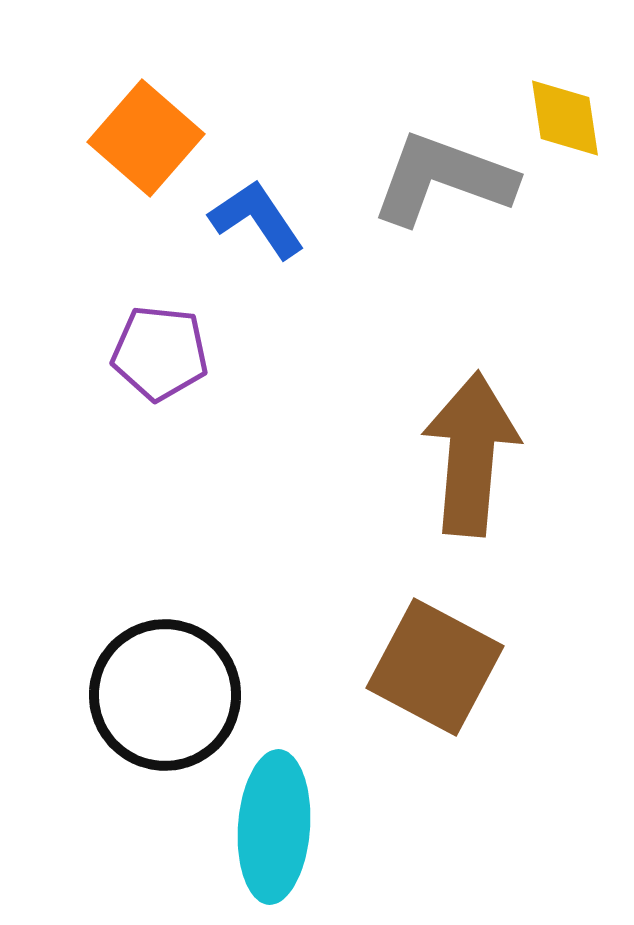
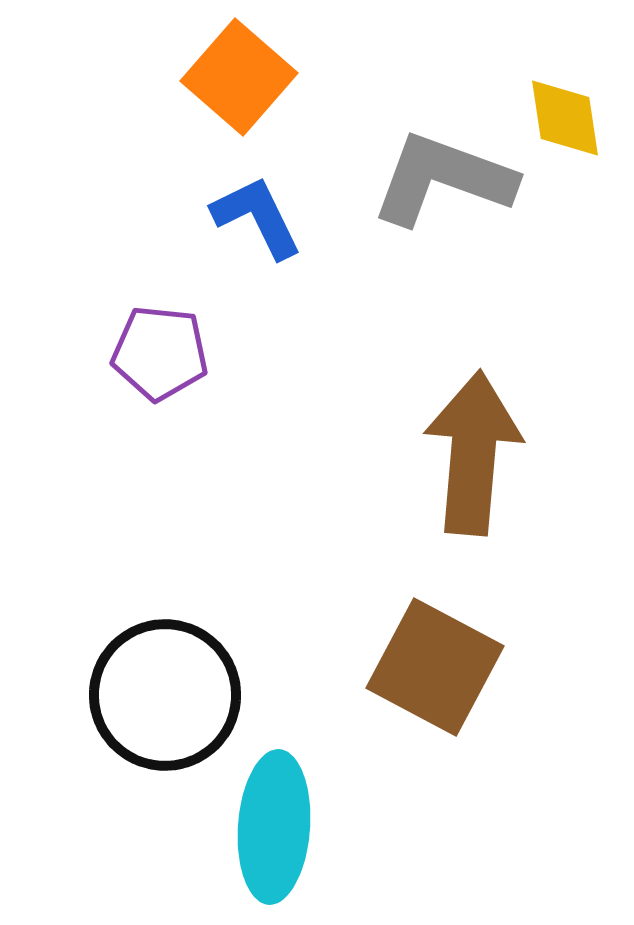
orange square: moved 93 px right, 61 px up
blue L-shape: moved 2 px up; rotated 8 degrees clockwise
brown arrow: moved 2 px right, 1 px up
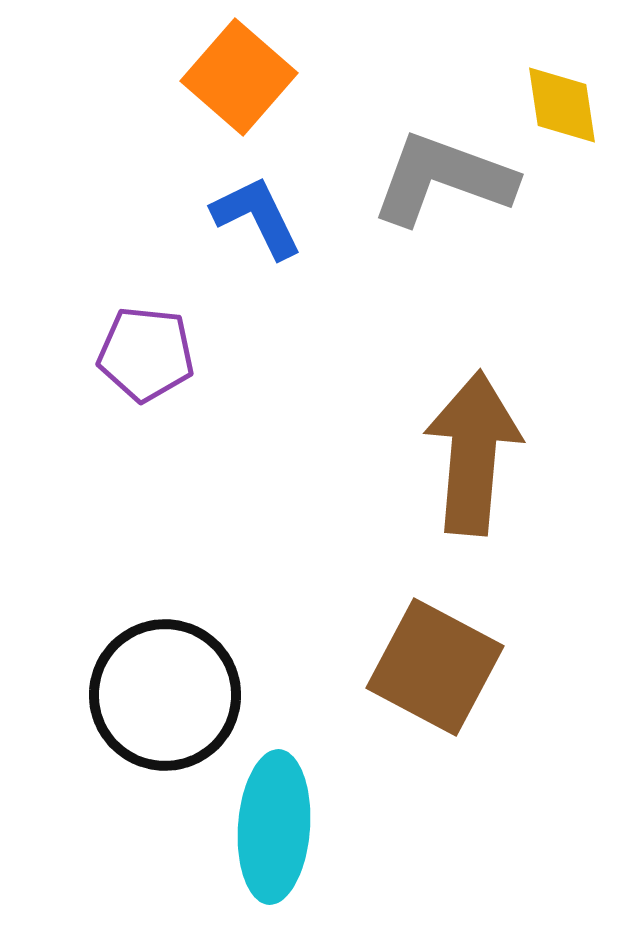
yellow diamond: moved 3 px left, 13 px up
purple pentagon: moved 14 px left, 1 px down
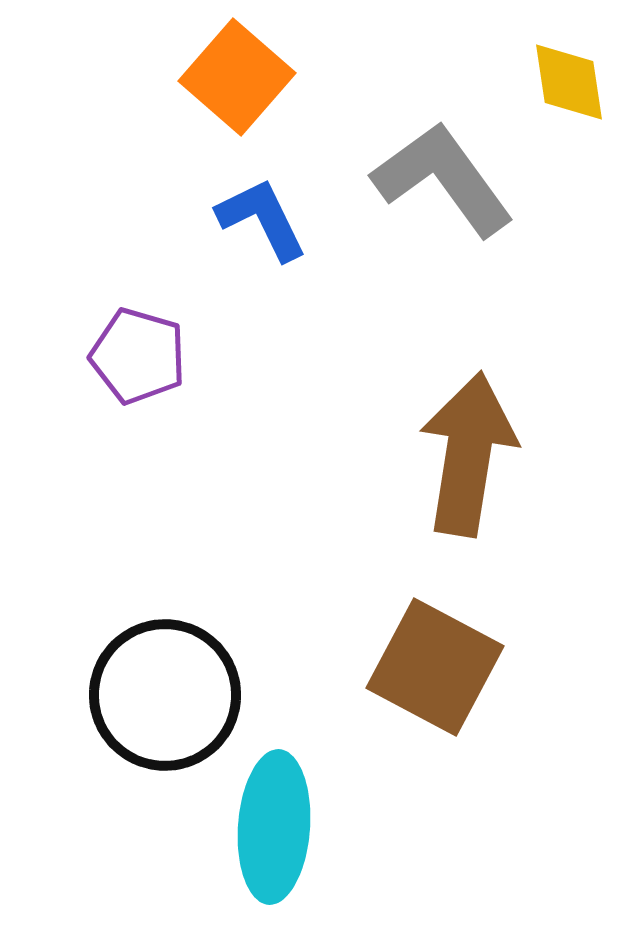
orange square: moved 2 px left
yellow diamond: moved 7 px right, 23 px up
gray L-shape: rotated 34 degrees clockwise
blue L-shape: moved 5 px right, 2 px down
purple pentagon: moved 8 px left, 2 px down; rotated 10 degrees clockwise
brown arrow: moved 5 px left, 1 px down; rotated 4 degrees clockwise
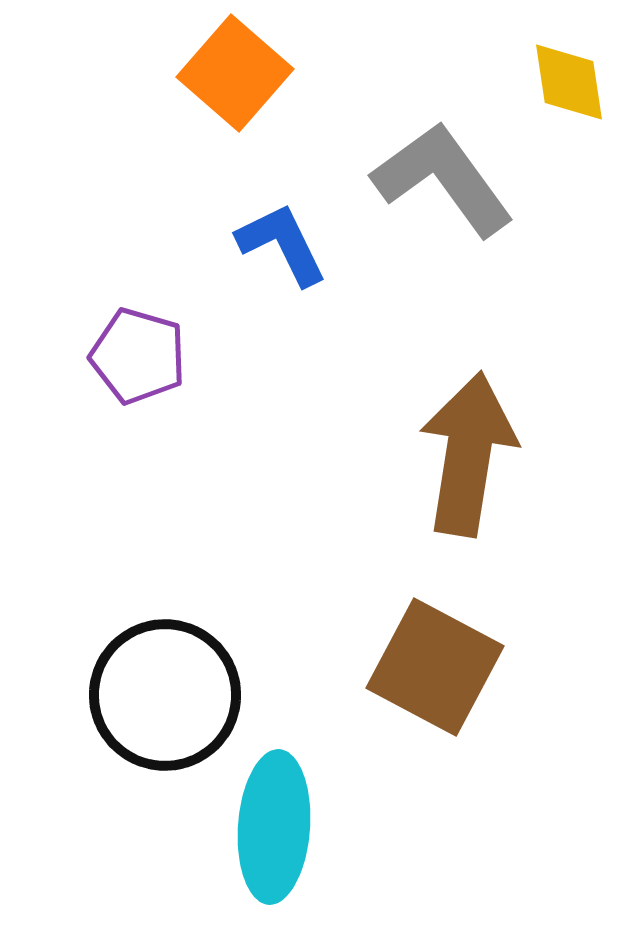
orange square: moved 2 px left, 4 px up
blue L-shape: moved 20 px right, 25 px down
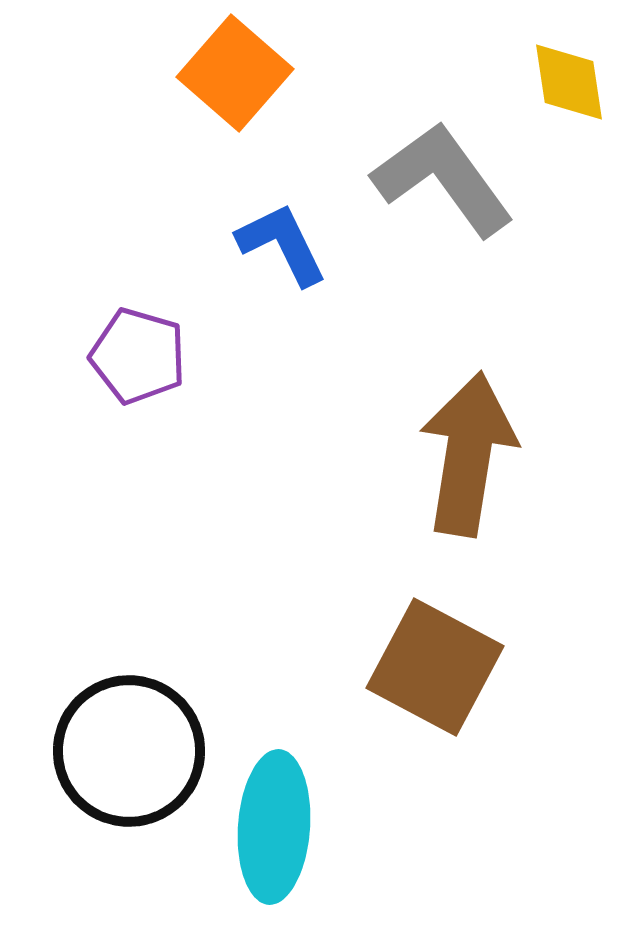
black circle: moved 36 px left, 56 px down
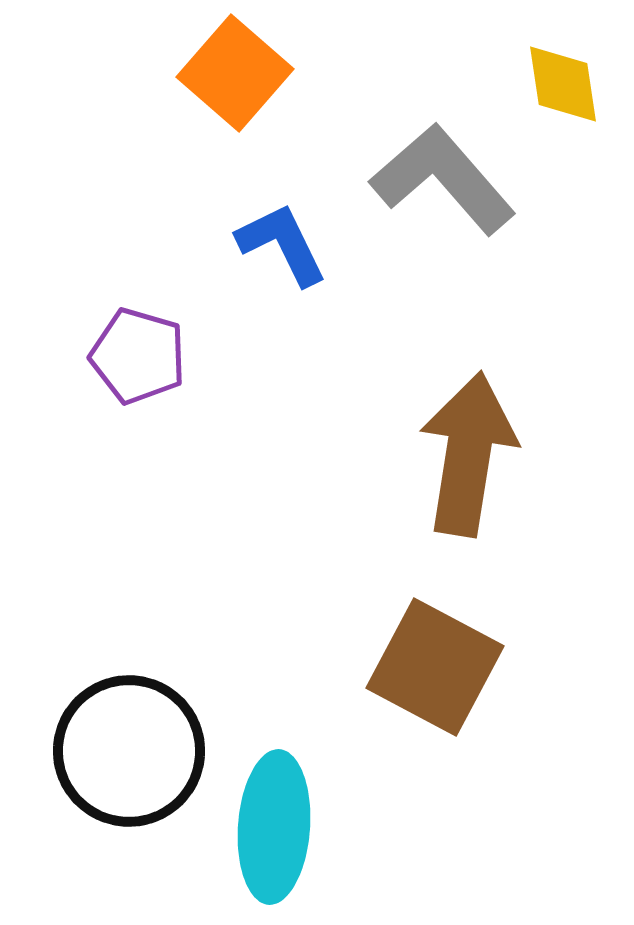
yellow diamond: moved 6 px left, 2 px down
gray L-shape: rotated 5 degrees counterclockwise
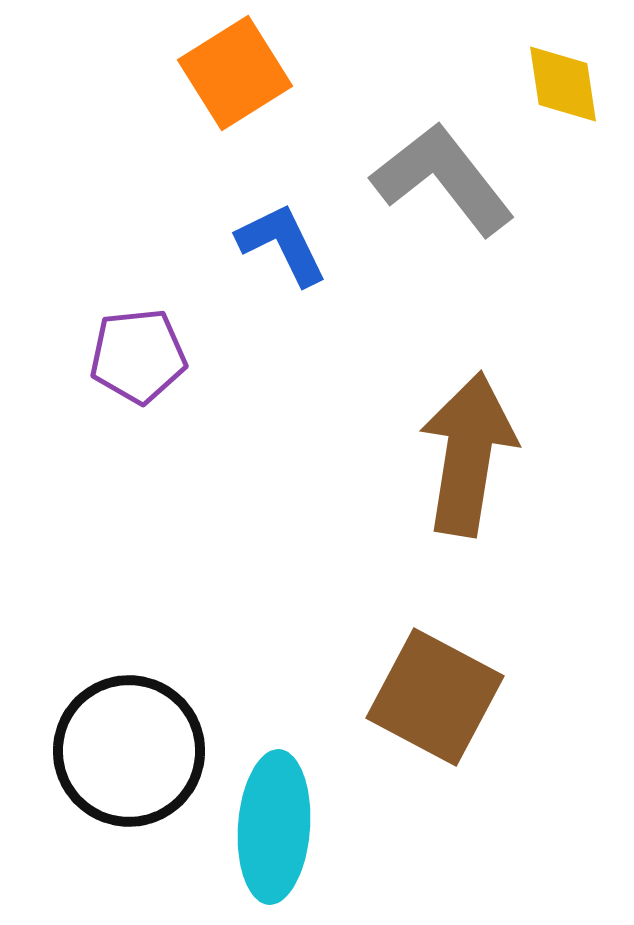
orange square: rotated 17 degrees clockwise
gray L-shape: rotated 3 degrees clockwise
purple pentagon: rotated 22 degrees counterclockwise
brown square: moved 30 px down
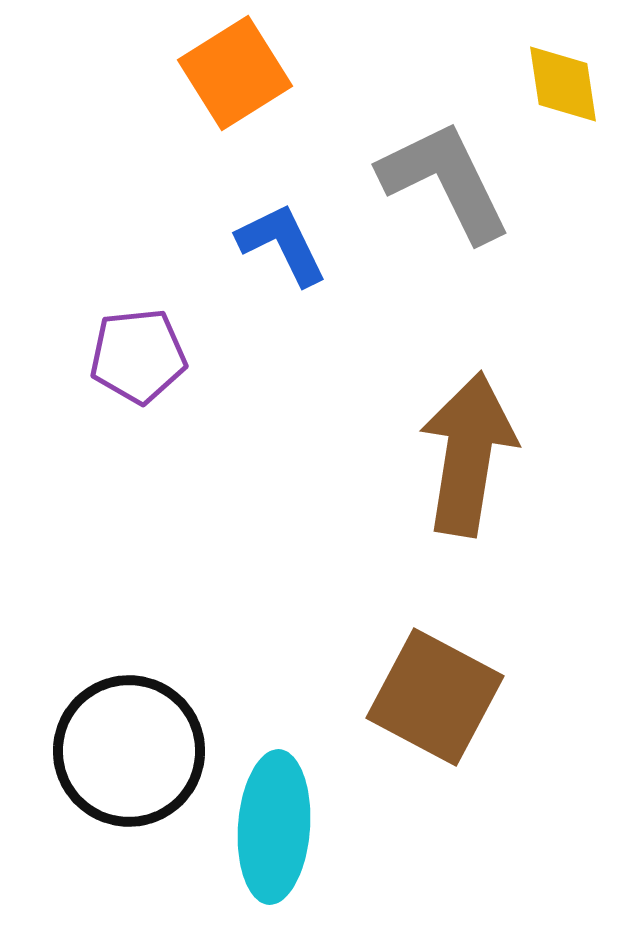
gray L-shape: moved 2 px right, 2 px down; rotated 12 degrees clockwise
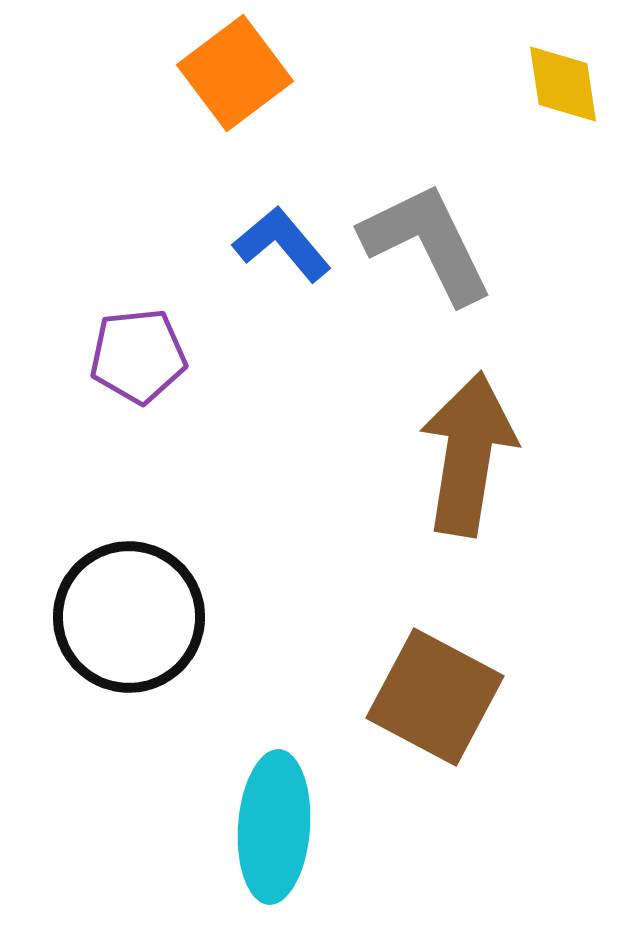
orange square: rotated 5 degrees counterclockwise
gray L-shape: moved 18 px left, 62 px down
blue L-shape: rotated 14 degrees counterclockwise
black circle: moved 134 px up
